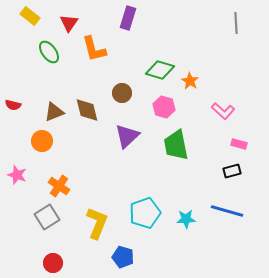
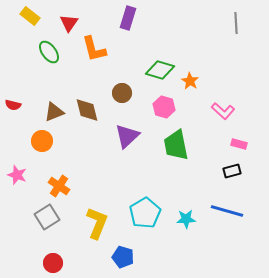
cyan pentagon: rotated 12 degrees counterclockwise
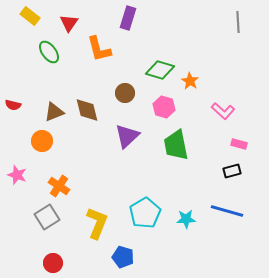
gray line: moved 2 px right, 1 px up
orange L-shape: moved 5 px right
brown circle: moved 3 px right
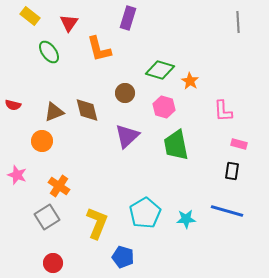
pink L-shape: rotated 45 degrees clockwise
black rectangle: rotated 66 degrees counterclockwise
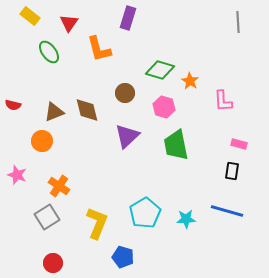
pink L-shape: moved 10 px up
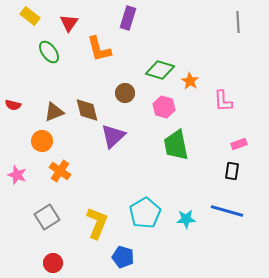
purple triangle: moved 14 px left
pink rectangle: rotated 35 degrees counterclockwise
orange cross: moved 1 px right, 15 px up
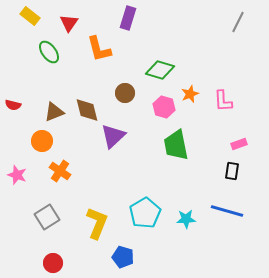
gray line: rotated 30 degrees clockwise
orange star: moved 13 px down; rotated 18 degrees clockwise
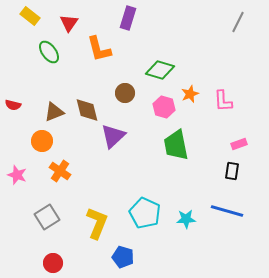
cyan pentagon: rotated 16 degrees counterclockwise
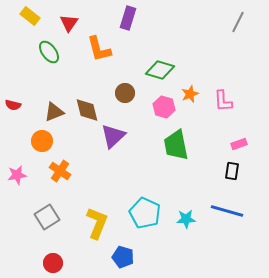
pink star: rotated 30 degrees counterclockwise
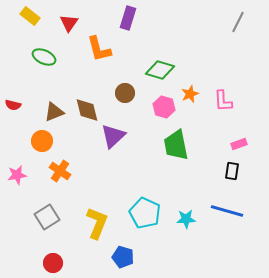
green ellipse: moved 5 px left, 5 px down; rotated 30 degrees counterclockwise
